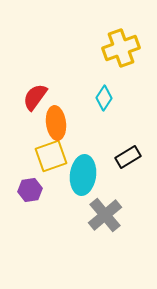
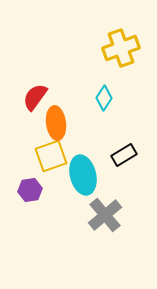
black rectangle: moved 4 px left, 2 px up
cyan ellipse: rotated 21 degrees counterclockwise
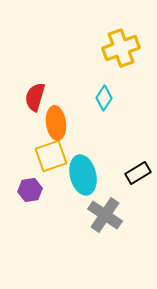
red semicircle: rotated 20 degrees counterclockwise
black rectangle: moved 14 px right, 18 px down
gray cross: rotated 16 degrees counterclockwise
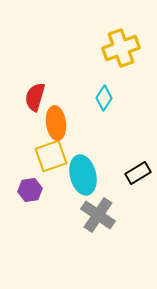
gray cross: moved 7 px left
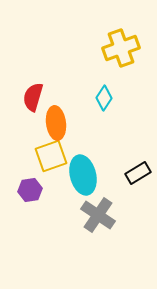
red semicircle: moved 2 px left
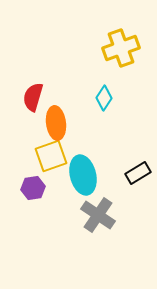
purple hexagon: moved 3 px right, 2 px up
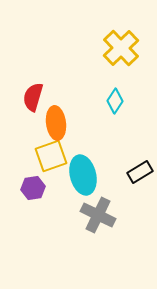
yellow cross: rotated 24 degrees counterclockwise
cyan diamond: moved 11 px right, 3 px down
black rectangle: moved 2 px right, 1 px up
gray cross: rotated 8 degrees counterclockwise
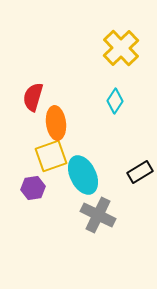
cyan ellipse: rotated 12 degrees counterclockwise
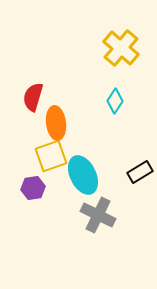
yellow cross: rotated 6 degrees counterclockwise
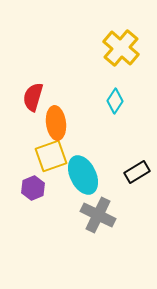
black rectangle: moved 3 px left
purple hexagon: rotated 15 degrees counterclockwise
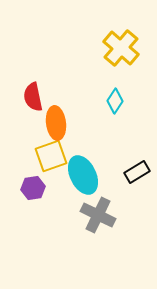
red semicircle: rotated 28 degrees counterclockwise
purple hexagon: rotated 15 degrees clockwise
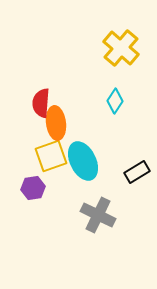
red semicircle: moved 8 px right, 6 px down; rotated 16 degrees clockwise
cyan ellipse: moved 14 px up
